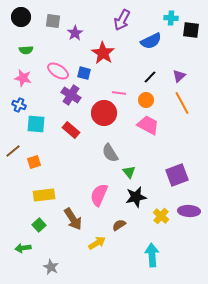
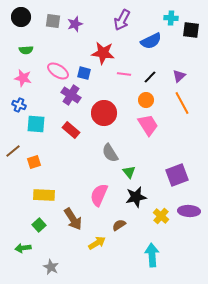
purple star: moved 9 px up; rotated 14 degrees clockwise
red star: rotated 25 degrees counterclockwise
pink line: moved 5 px right, 19 px up
pink trapezoid: rotated 30 degrees clockwise
yellow rectangle: rotated 10 degrees clockwise
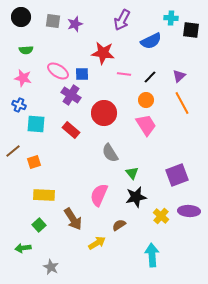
blue square: moved 2 px left, 1 px down; rotated 16 degrees counterclockwise
pink trapezoid: moved 2 px left
green triangle: moved 3 px right, 1 px down
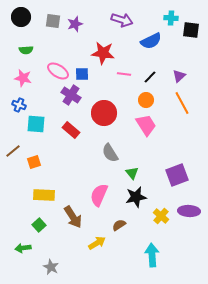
purple arrow: rotated 100 degrees counterclockwise
brown arrow: moved 2 px up
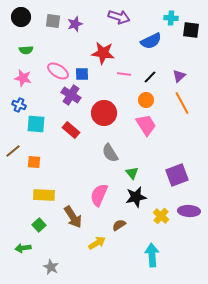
purple arrow: moved 3 px left, 3 px up
orange square: rotated 24 degrees clockwise
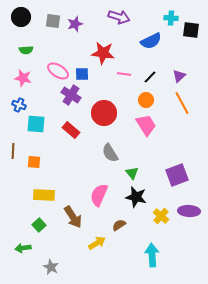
brown line: rotated 49 degrees counterclockwise
black star: rotated 25 degrees clockwise
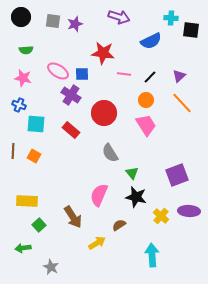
orange line: rotated 15 degrees counterclockwise
orange square: moved 6 px up; rotated 24 degrees clockwise
yellow rectangle: moved 17 px left, 6 px down
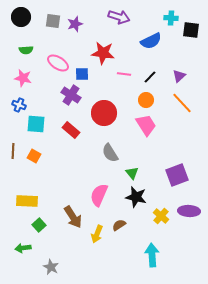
pink ellipse: moved 8 px up
yellow arrow: moved 9 px up; rotated 144 degrees clockwise
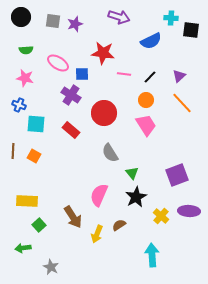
pink star: moved 2 px right
black star: rotated 30 degrees clockwise
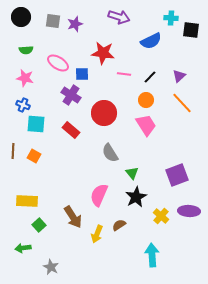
blue cross: moved 4 px right
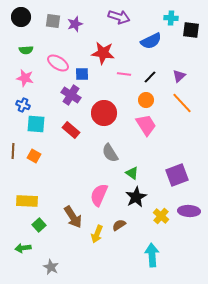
green triangle: rotated 16 degrees counterclockwise
